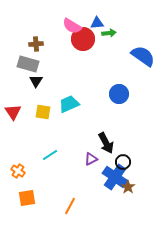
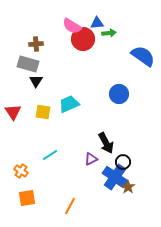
orange cross: moved 3 px right
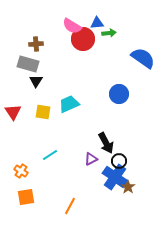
blue semicircle: moved 2 px down
black circle: moved 4 px left, 1 px up
orange square: moved 1 px left, 1 px up
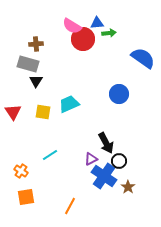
blue cross: moved 11 px left, 1 px up
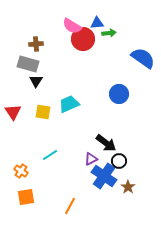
black arrow: rotated 25 degrees counterclockwise
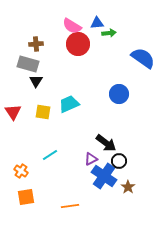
red circle: moved 5 px left, 5 px down
orange line: rotated 54 degrees clockwise
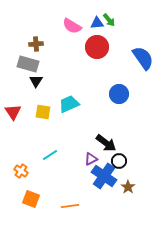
green arrow: moved 13 px up; rotated 56 degrees clockwise
red circle: moved 19 px right, 3 px down
blue semicircle: rotated 20 degrees clockwise
orange square: moved 5 px right, 2 px down; rotated 30 degrees clockwise
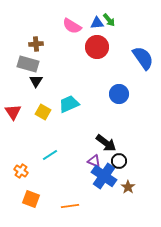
yellow square: rotated 21 degrees clockwise
purple triangle: moved 3 px right, 2 px down; rotated 48 degrees clockwise
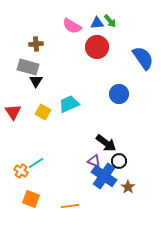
green arrow: moved 1 px right, 1 px down
gray rectangle: moved 3 px down
cyan line: moved 14 px left, 8 px down
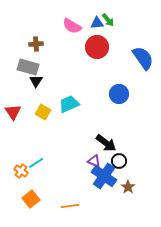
green arrow: moved 2 px left, 1 px up
orange square: rotated 30 degrees clockwise
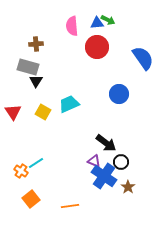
green arrow: rotated 24 degrees counterclockwise
pink semicircle: rotated 54 degrees clockwise
black circle: moved 2 px right, 1 px down
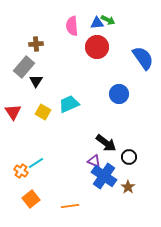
gray rectangle: moved 4 px left; rotated 65 degrees counterclockwise
black circle: moved 8 px right, 5 px up
